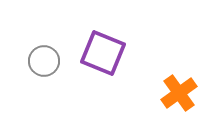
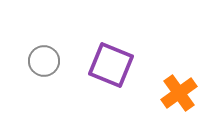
purple square: moved 8 px right, 12 px down
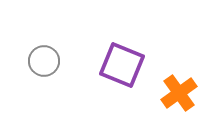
purple square: moved 11 px right
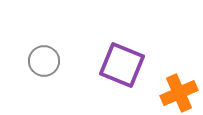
orange cross: rotated 12 degrees clockwise
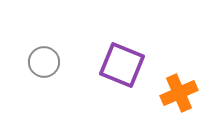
gray circle: moved 1 px down
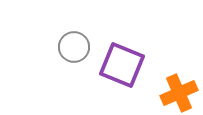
gray circle: moved 30 px right, 15 px up
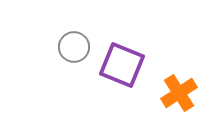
orange cross: rotated 9 degrees counterclockwise
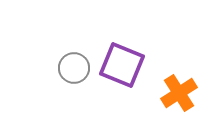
gray circle: moved 21 px down
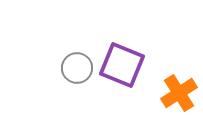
gray circle: moved 3 px right
